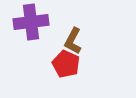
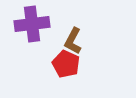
purple cross: moved 1 px right, 2 px down
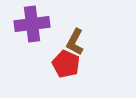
brown L-shape: moved 2 px right, 1 px down
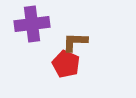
brown L-shape: rotated 64 degrees clockwise
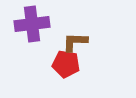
red pentagon: rotated 16 degrees counterclockwise
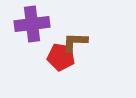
red pentagon: moved 5 px left, 7 px up
